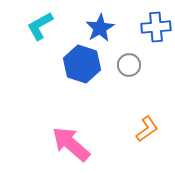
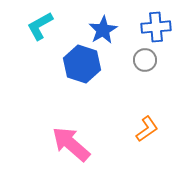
blue star: moved 3 px right, 2 px down
gray circle: moved 16 px right, 5 px up
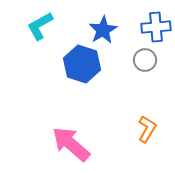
orange L-shape: rotated 24 degrees counterclockwise
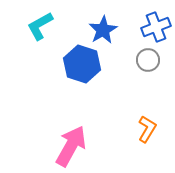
blue cross: rotated 16 degrees counterclockwise
gray circle: moved 3 px right
pink arrow: moved 2 px down; rotated 78 degrees clockwise
